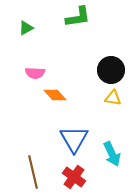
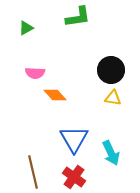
cyan arrow: moved 1 px left, 1 px up
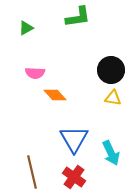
brown line: moved 1 px left
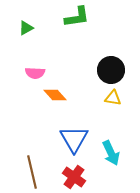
green L-shape: moved 1 px left
